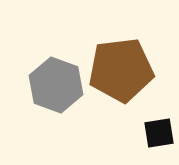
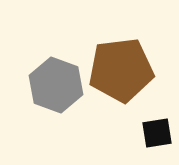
black square: moved 2 px left
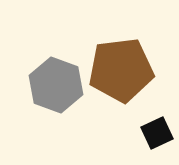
black square: rotated 16 degrees counterclockwise
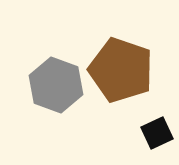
brown pentagon: rotated 26 degrees clockwise
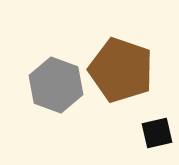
black square: rotated 12 degrees clockwise
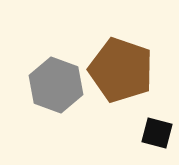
black square: rotated 28 degrees clockwise
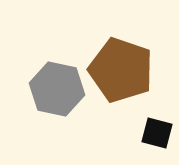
gray hexagon: moved 1 px right, 4 px down; rotated 8 degrees counterclockwise
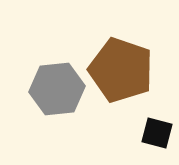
gray hexagon: rotated 18 degrees counterclockwise
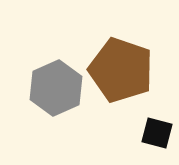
gray hexagon: moved 1 px left, 1 px up; rotated 18 degrees counterclockwise
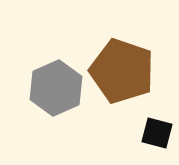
brown pentagon: moved 1 px right, 1 px down
